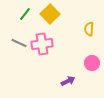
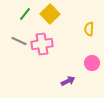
gray line: moved 2 px up
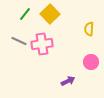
pink circle: moved 1 px left, 1 px up
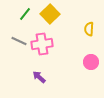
purple arrow: moved 29 px left, 4 px up; rotated 112 degrees counterclockwise
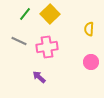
pink cross: moved 5 px right, 3 px down
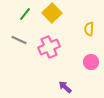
yellow square: moved 2 px right, 1 px up
gray line: moved 1 px up
pink cross: moved 2 px right; rotated 15 degrees counterclockwise
purple arrow: moved 26 px right, 10 px down
